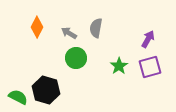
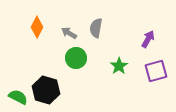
purple square: moved 6 px right, 4 px down
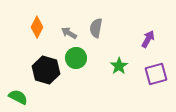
purple square: moved 3 px down
black hexagon: moved 20 px up
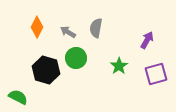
gray arrow: moved 1 px left, 1 px up
purple arrow: moved 1 px left, 1 px down
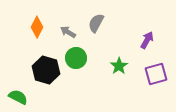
gray semicircle: moved 5 px up; rotated 18 degrees clockwise
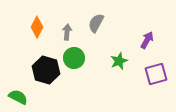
gray arrow: moved 1 px left; rotated 63 degrees clockwise
green circle: moved 2 px left
green star: moved 5 px up; rotated 12 degrees clockwise
